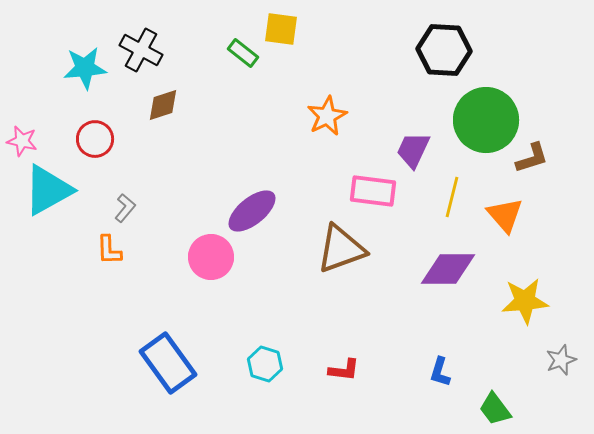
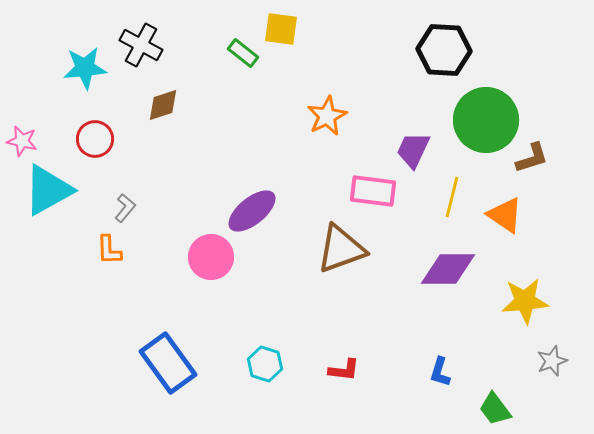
black cross: moved 5 px up
orange triangle: rotated 15 degrees counterclockwise
gray star: moved 9 px left, 1 px down
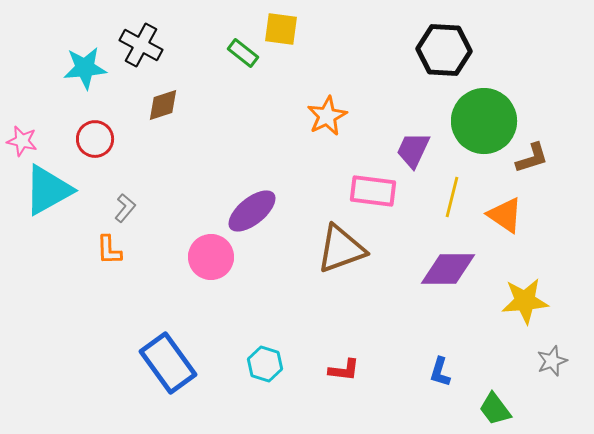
green circle: moved 2 px left, 1 px down
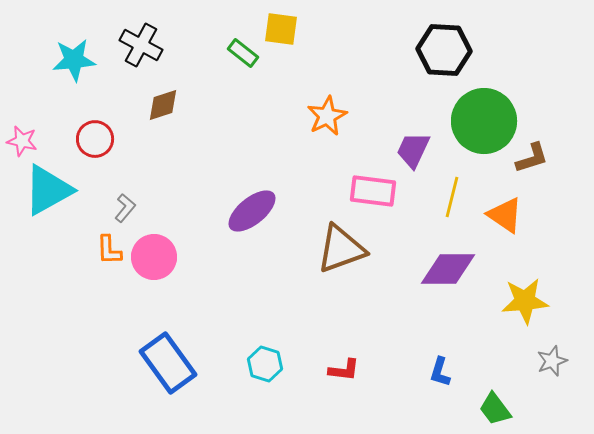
cyan star: moved 11 px left, 8 px up
pink circle: moved 57 px left
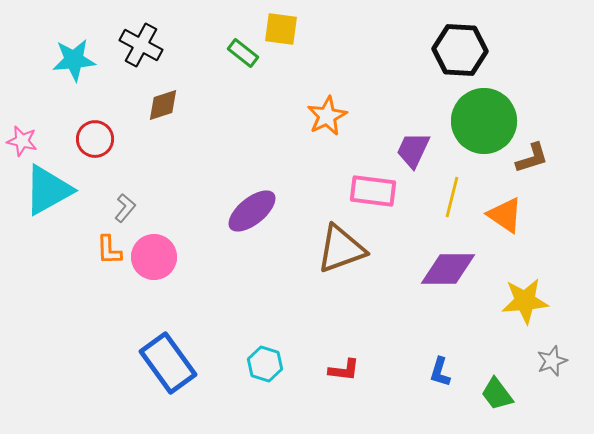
black hexagon: moved 16 px right
green trapezoid: moved 2 px right, 15 px up
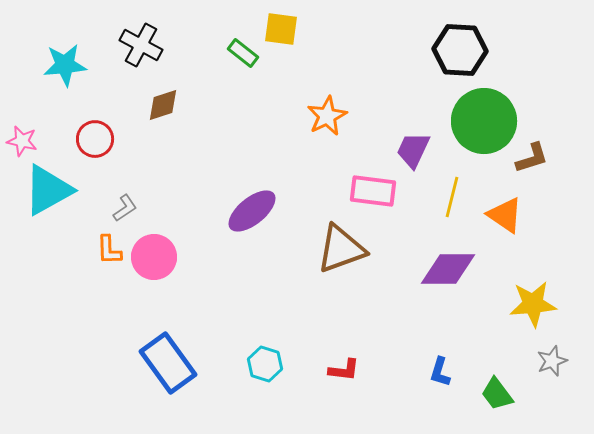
cyan star: moved 9 px left, 5 px down
gray L-shape: rotated 16 degrees clockwise
yellow star: moved 8 px right, 3 px down
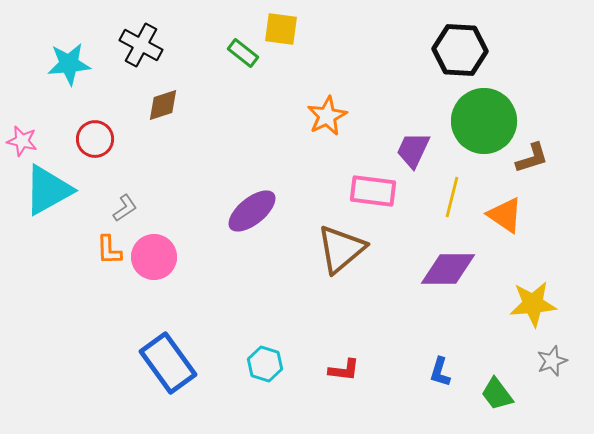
cyan star: moved 4 px right, 1 px up
brown triangle: rotated 20 degrees counterclockwise
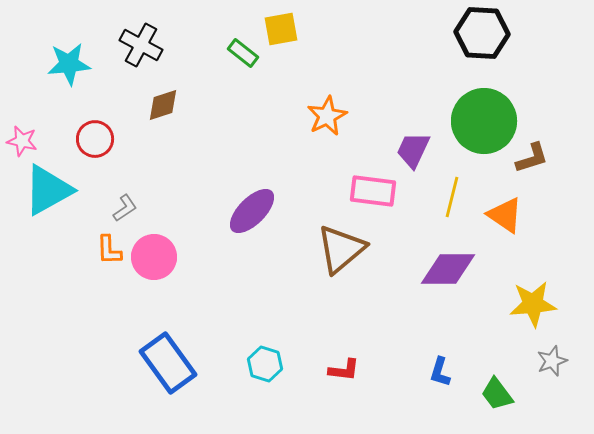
yellow square: rotated 18 degrees counterclockwise
black hexagon: moved 22 px right, 17 px up
purple ellipse: rotated 6 degrees counterclockwise
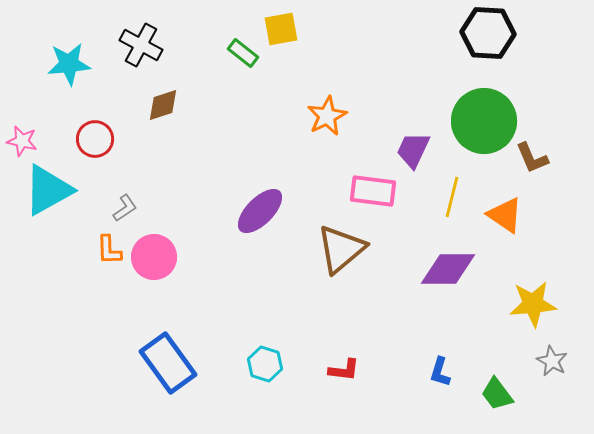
black hexagon: moved 6 px right
brown L-shape: rotated 84 degrees clockwise
purple ellipse: moved 8 px right
gray star: rotated 24 degrees counterclockwise
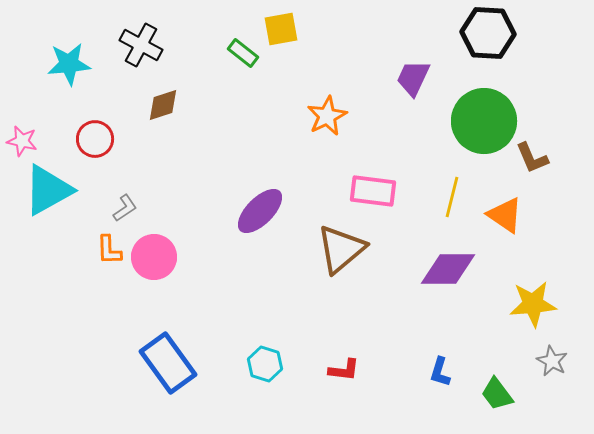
purple trapezoid: moved 72 px up
